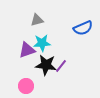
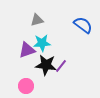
blue semicircle: moved 3 px up; rotated 120 degrees counterclockwise
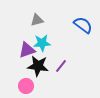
black star: moved 8 px left, 1 px down
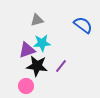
black star: moved 1 px left
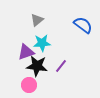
gray triangle: rotated 24 degrees counterclockwise
purple triangle: moved 1 px left, 2 px down
pink circle: moved 3 px right, 1 px up
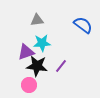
gray triangle: rotated 32 degrees clockwise
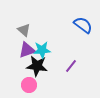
gray triangle: moved 13 px left, 10 px down; rotated 48 degrees clockwise
cyan star: moved 7 px down
purple triangle: moved 1 px right, 2 px up
purple line: moved 10 px right
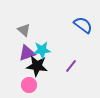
purple triangle: moved 3 px down
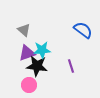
blue semicircle: moved 5 px down
purple line: rotated 56 degrees counterclockwise
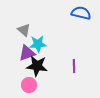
blue semicircle: moved 2 px left, 17 px up; rotated 24 degrees counterclockwise
cyan star: moved 4 px left, 6 px up
purple line: moved 3 px right; rotated 16 degrees clockwise
